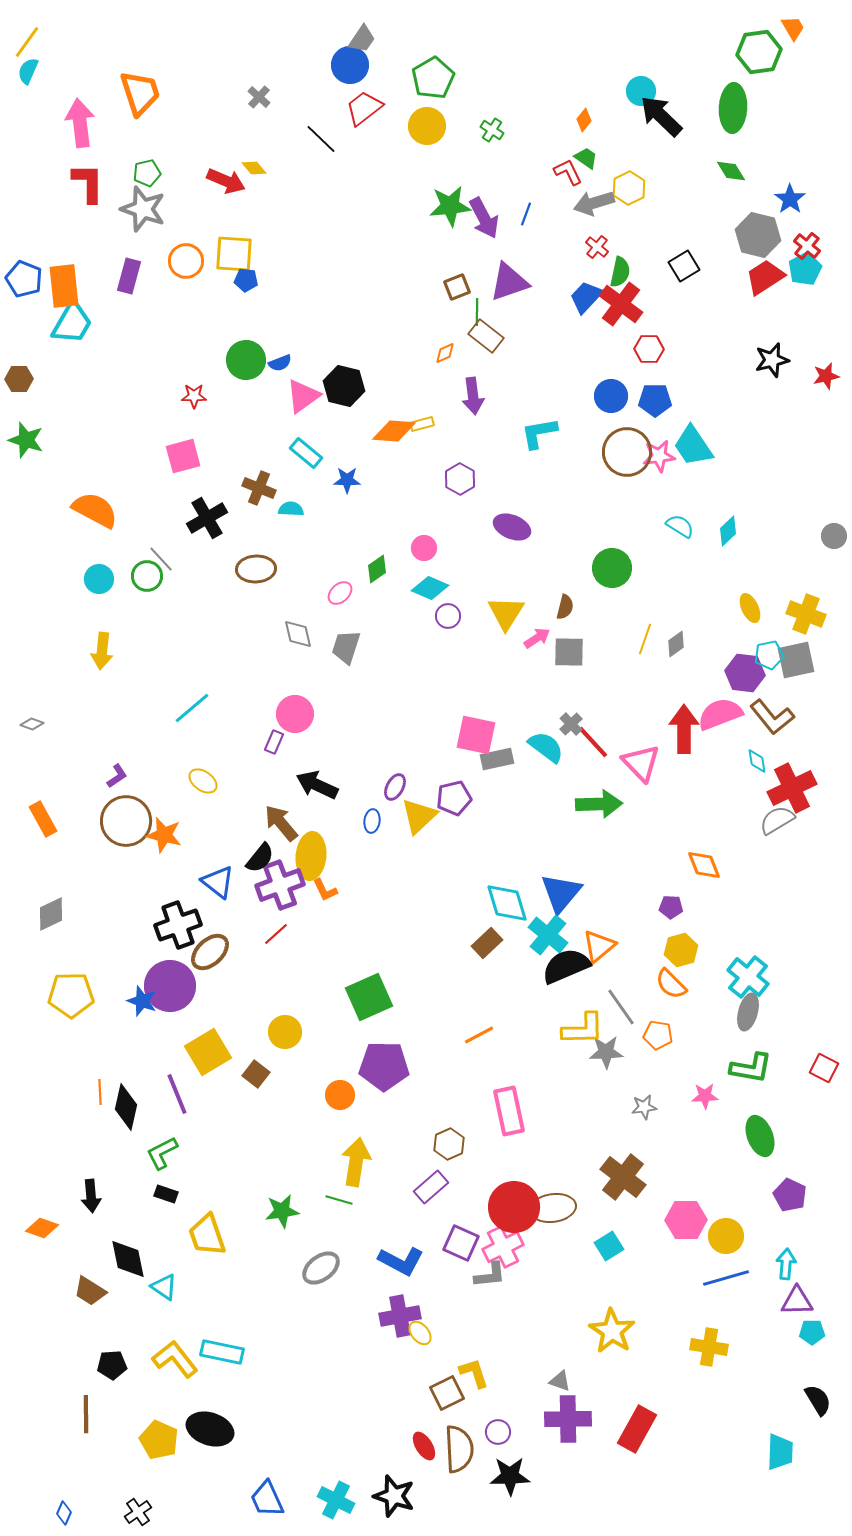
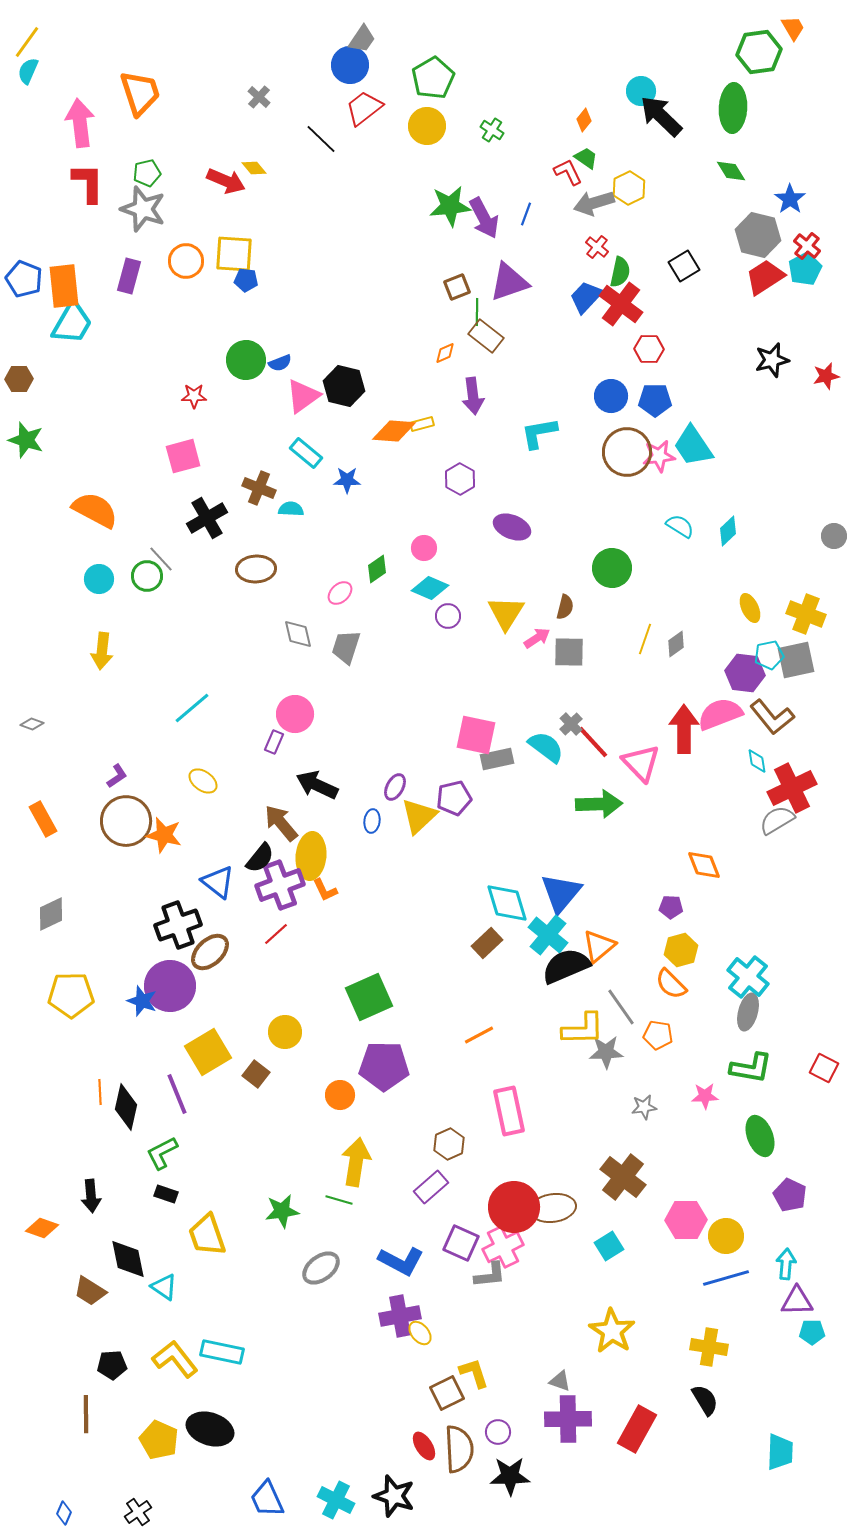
black semicircle at (818, 1400): moved 113 px left
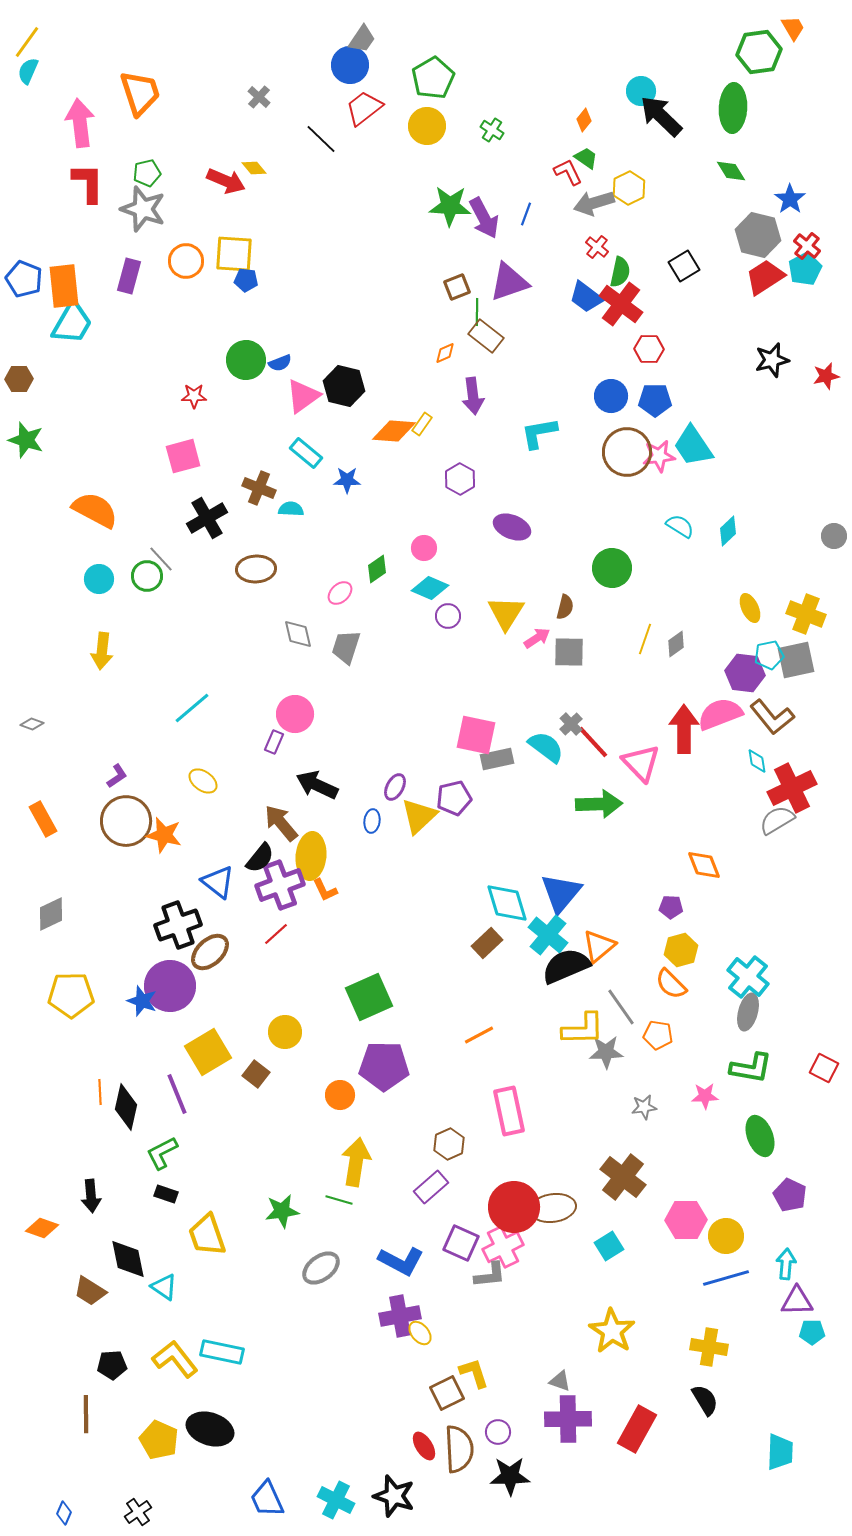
green star at (450, 206): rotated 9 degrees clockwise
blue trapezoid at (586, 297): rotated 96 degrees counterclockwise
yellow rectangle at (422, 424): rotated 40 degrees counterclockwise
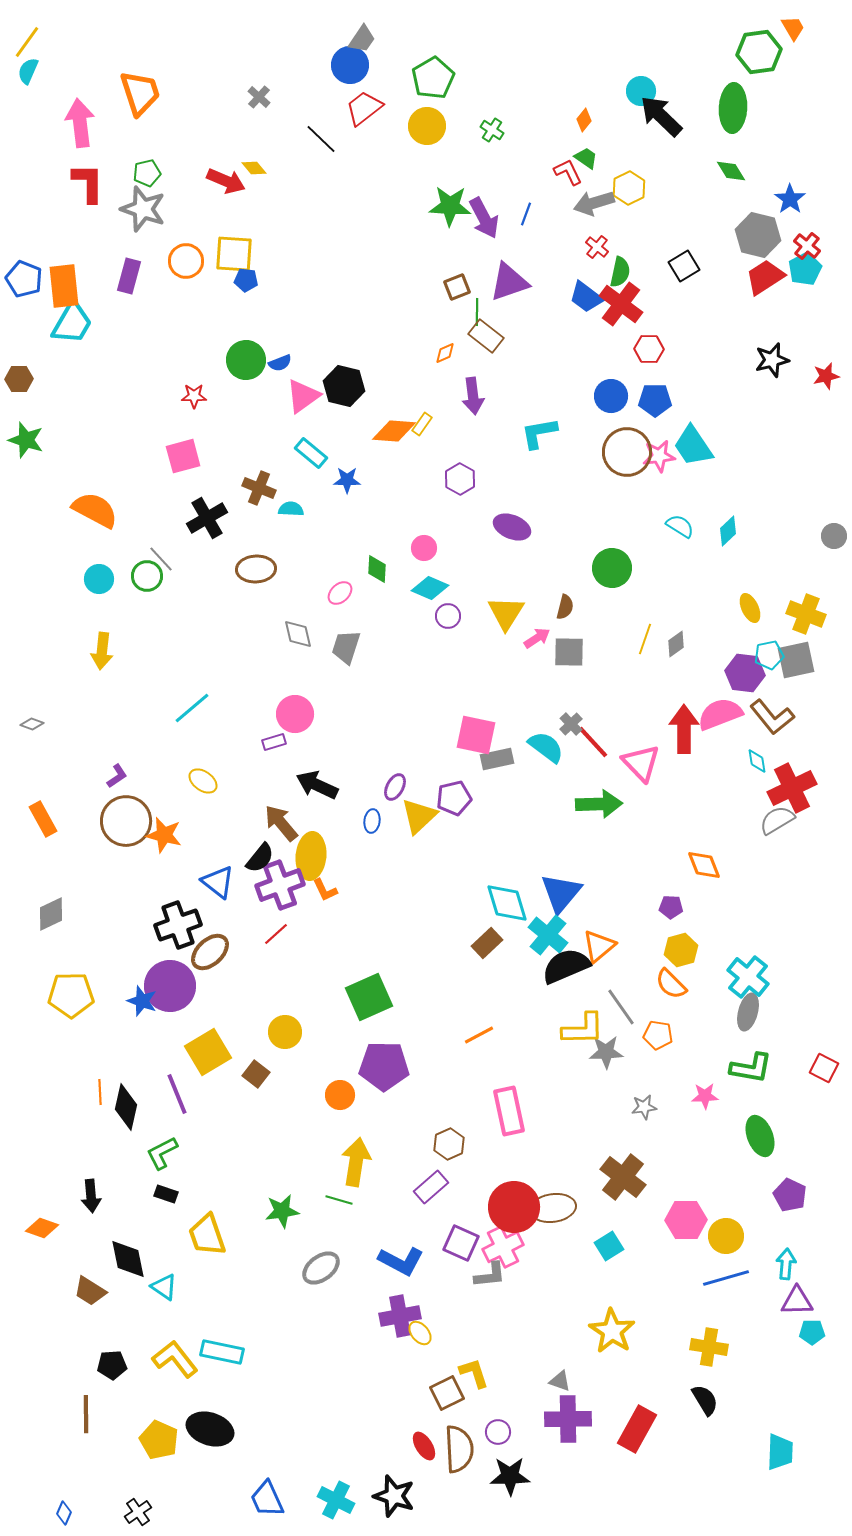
cyan rectangle at (306, 453): moved 5 px right
green diamond at (377, 569): rotated 52 degrees counterclockwise
purple rectangle at (274, 742): rotated 50 degrees clockwise
